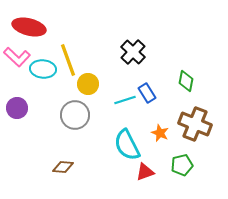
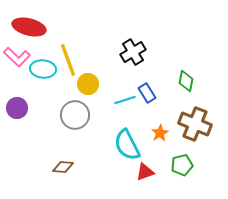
black cross: rotated 15 degrees clockwise
orange star: rotated 18 degrees clockwise
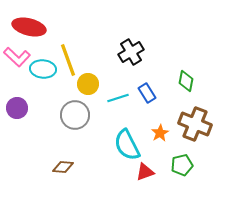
black cross: moved 2 px left
cyan line: moved 7 px left, 2 px up
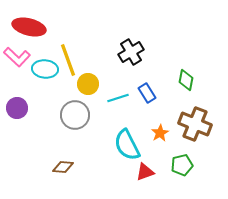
cyan ellipse: moved 2 px right
green diamond: moved 1 px up
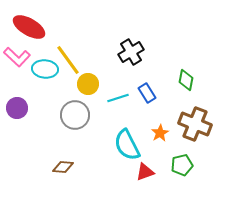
red ellipse: rotated 16 degrees clockwise
yellow line: rotated 16 degrees counterclockwise
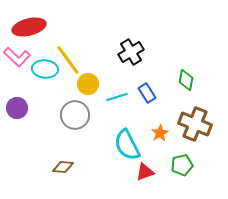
red ellipse: rotated 44 degrees counterclockwise
cyan line: moved 1 px left, 1 px up
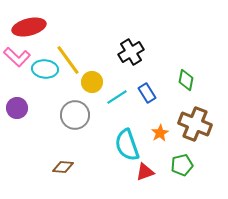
yellow circle: moved 4 px right, 2 px up
cyan line: rotated 15 degrees counterclockwise
cyan semicircle: rotated 8 degrees clockwise
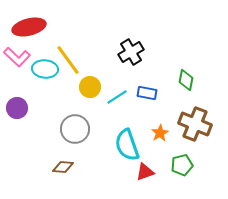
yellow circle: moved 2 px left, 5 px down
blue rectangle: rotated 48 degrees counterclockwise
gray circle: moved 14 px down
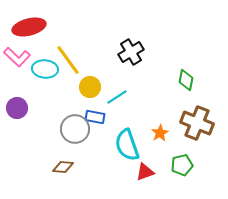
blue rectangle: moved 52 px left, 24 px down
brown cross: moved 2 px right, 1 px up
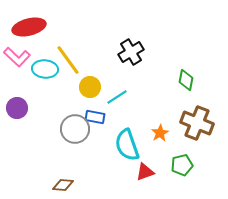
brown diamond: moved 18 px down
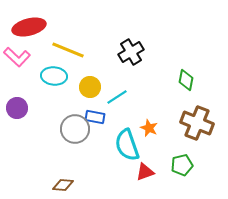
yellow line: moved 10 px up; rotated 32 degrees counterclockwise
cyan ellipse: moved 9 px right, 7 px down
orange star: moved 11 px left, 5 px up; rotated 18 degrees counterclockwise
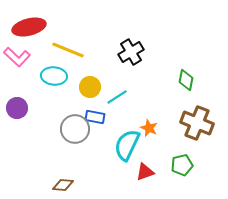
cyan semicircle: rotated 44 degrees clockwise
